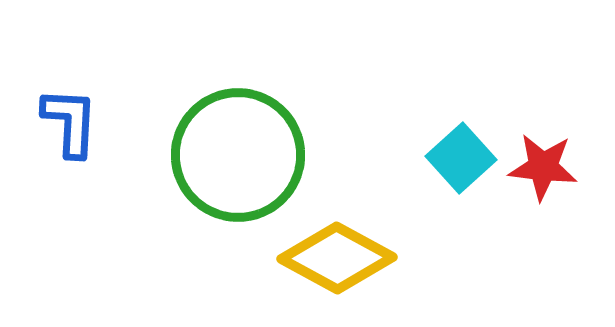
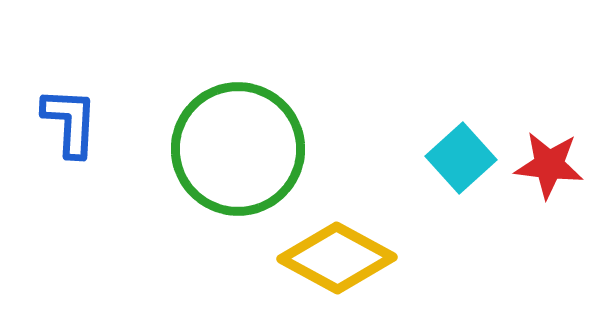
green circle: moved 6 px up
red star: moved 6 px right, 2 px up
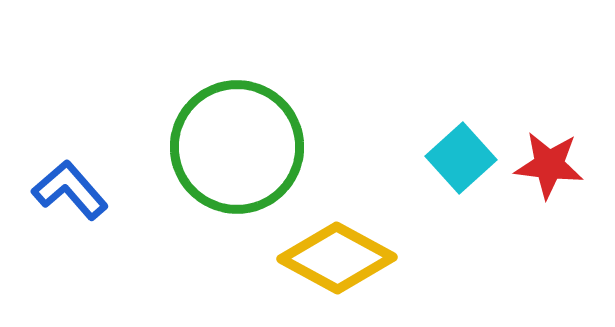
blue L-shape: moved 68 px down; rotated 44 degrees counterclockwise
green circle: moved 1 px left, 2 px up
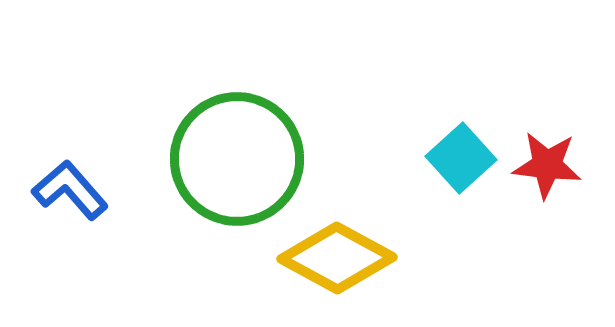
green circle: moved 12 px down
red star: moved 2 px left
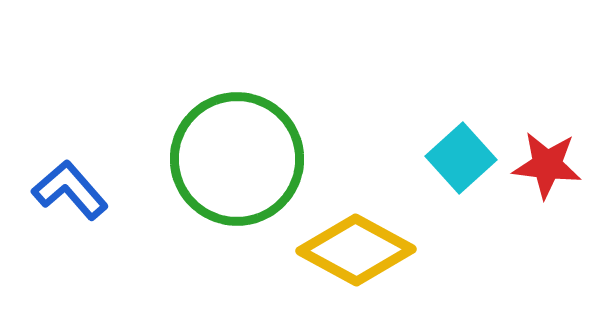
yellow diamond: moved 19 px right, 8 px up
